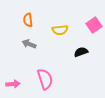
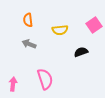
pink arrow: rotated 80 degrees counterclockwise
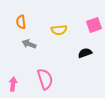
orange semicircle: moved 7 px left, 2 px down
pink square: rotated 14 degrees clockwise
yellow semicircle: moved 1 px left
black semicircle: moved 4 px right, 1 px down
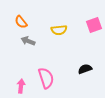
orange semicircle: rotated 32 degrees counterclockwise
gray arrow: moved 1 px left, 3 px up
black semicircle: moved 16 px down
pink semicircle: moved 1 px right, 1 px up
pink arrow: moved 8 px right, 2 px down
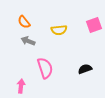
orange semicircle: moved 3 px right
pink semicircle: moved 1 px left, 10 px up
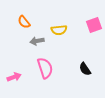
gray arrow: moved 9 px right; rotated 32 degrees counterclockwise
black semicircle: rotated 104 degrees counterclockwise
pink arrow: moved 7 px left, 9 px up; rotated 64 degrees clockwise
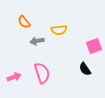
pink square: moved 21 px down
pink semicircle: moved 3 px left, 5 px down
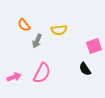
orange semicircle: moved 3 px down
gray arrow: rotated 56 degrees counterclockwise
pink semicircle: rotated 45 degrees clockwise
